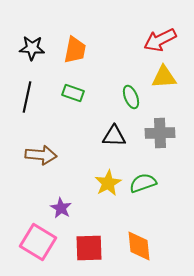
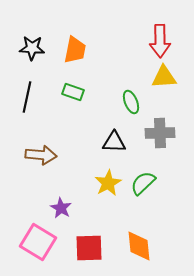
red arrow: moved 1 px down; rotated 64 degrees counterclockwise
green rectangle: moved 1 px up
green ellipse: moved 5 px down
black triangle: moved 6 px down
green semicircle: rotated 24 degrees counterclockwise
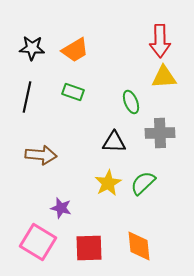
orange trapezoid: rotated 48 degrees clockwise
purple star: rotated 15 degrees counterclockwise
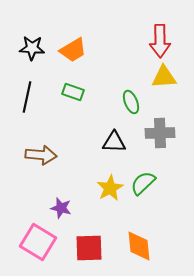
orange trapezoid: moved 2 px left
yellow star: moved 2 px right, 5 px down
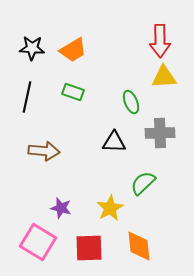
brown arrow: moved 3 px right, 4 px up
yellow star: moved 20 px down
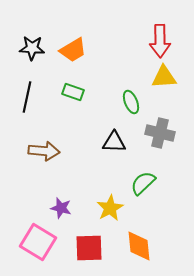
gray cross: rotated 16 degrees clockwise
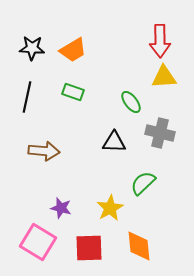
green ellipse: rotated 15 degrees counterclockwise
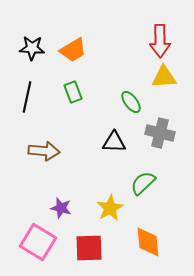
green rectangle: rotated 50 degrees clockwise
orange diamond: moved 9 px right, 4 px up
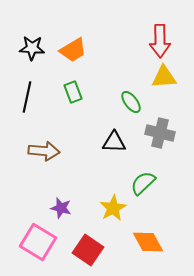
yellow star: moved 3 px right
orange diamond: rotated 24 degrees counterclockwise
red square: moved 1 px left, 2 px down; rotated 36 degrees clockwise
